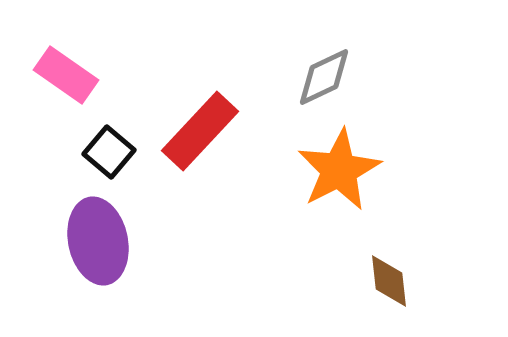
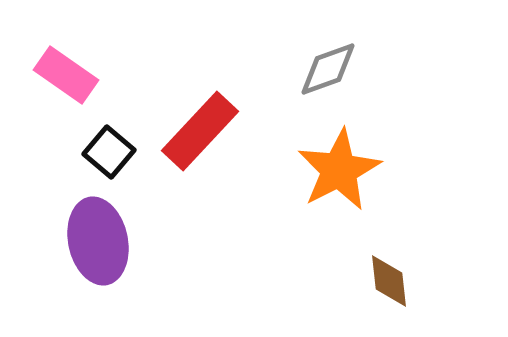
gray diamond: moved 4 px right, 8 px up; rotated 6 degrees clockwise
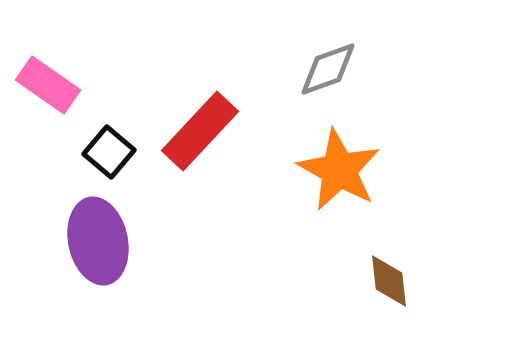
pink rectangle: moved 18 px left, 10 px down
orange star: rotated 16 degrees counterclockwise
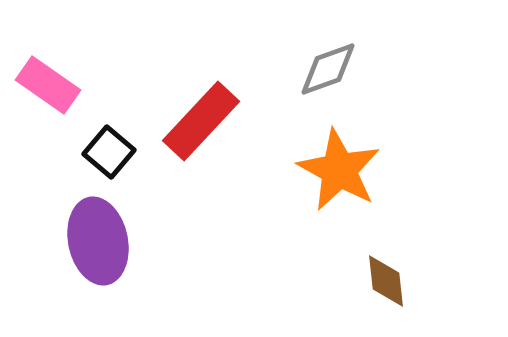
red rectangle: moved 1 px right, 10 px up
brown diamond: moved 3 px left
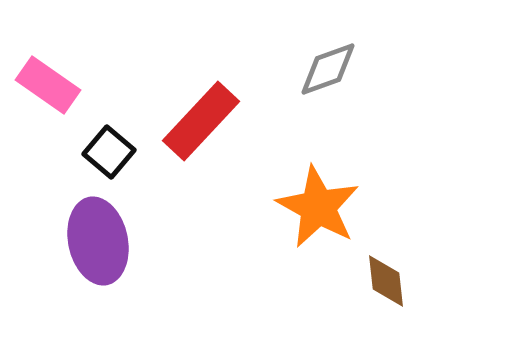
orange star: moved 21 px left, 37 px down
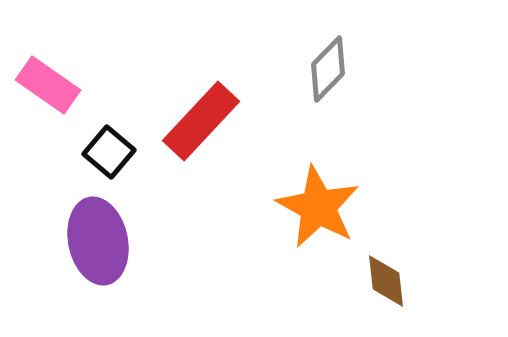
gray diamond: rotated 26 degrees counterclockwise
